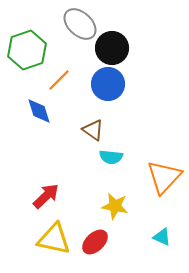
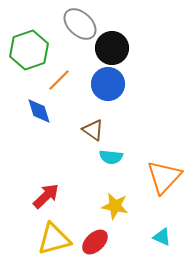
green hexagon: moved 2 px right
yellow triangle: rotated 27 degrees counterclockwise
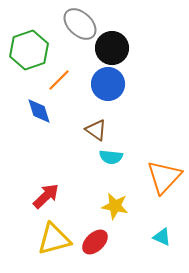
brown triangle: moved 3 px right
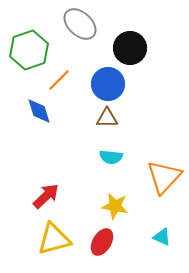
black circle: moved 18 px right
brown triangle: moved 11 px right, 12 px up; rotated 35 degrees counterclockwise
red ellipse: moved 7 px right; rotated 16 degrees counterclockwise
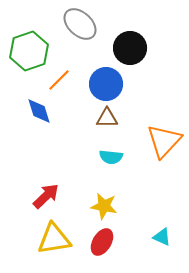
green hexagon: moved 1 px down
blue circle: moved 2 px left
orange triangle: moved 36 px up
yellow star: moved 11 px left
yellow triangle: rotated 6 degrees clockwise
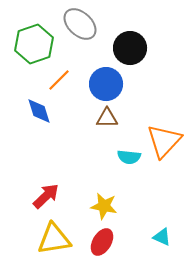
green hexagon: moved 5 px right, 7 px up
cyan semicircle: moved 18 px right
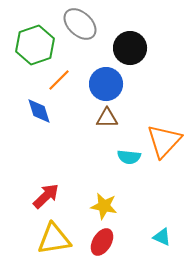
green hexagon: moved 1 px right, 1 px down
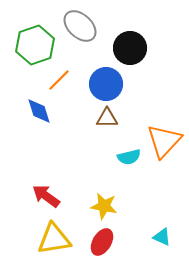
gray ellipse: moved 2 px down
cyan semicircle: rotated 20 degrees counterclockwise
red arrow: rotated 100 degrees counterclockwise
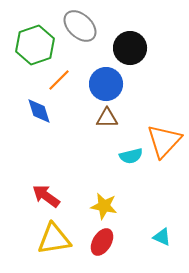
cyan semicircle: moved 2 px right, 1 px up
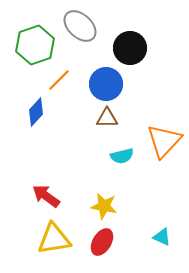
blue diamond: moved 3 px left, 1 px down; rotated 60 degrees clockwise
cyan semicircle: moved 9 px left
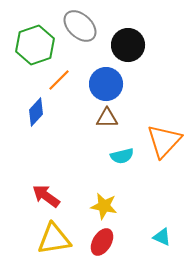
black circle: moved 2 px left, 3 px up
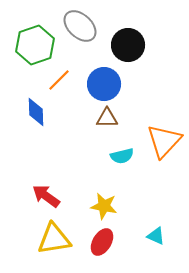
blue circle: moved 2 px left
blue diamond: rotated 44 degrees counterclockwise
cyan triangle: moved 6 px left, 1 px up
